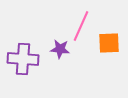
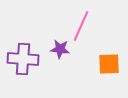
orange square: moved 21 px down
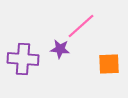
pink line: rotated 24 degrees clockwise
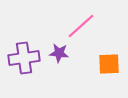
purple star: moved 1 px left, 4 px down
purple cross: moved 1 px right, 1 px up; rotated 12 degrees counterclockwise
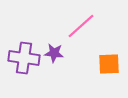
purple star: moved 5 px left
purple cross: rotated 16 degrees clockwise
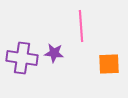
pink line: rotated 52 degrees counterclockwise
purple cross: moved 2 px left
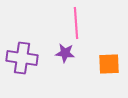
pink line: moved 5 px left, 3 px up
purple star: moved 11 px right
